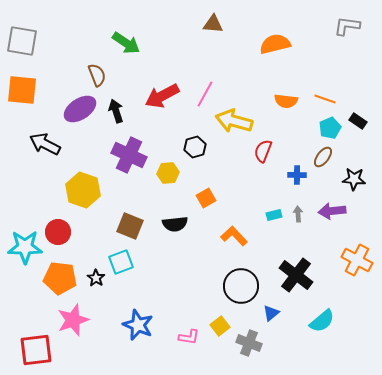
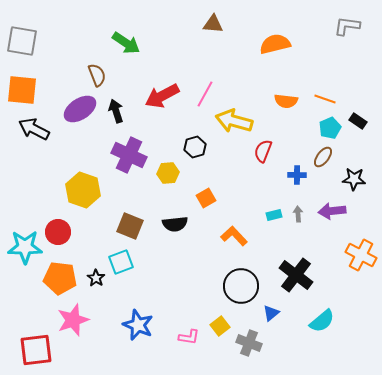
black arrow at (45, 144): moved 11 px left, 15 px up
orange cross at (357, 260): moved 4 px right, 5 px up
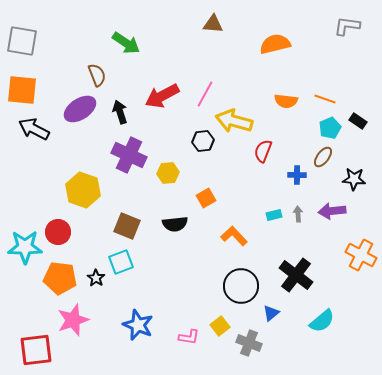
black arrow at (116, 111): moved 4 px right, 1 px down
black hexagon at (195, 147): moved 8 px right, 6 px up; rotated 10 degrees clockwise
brown square at (130, 226): moved 3 px left
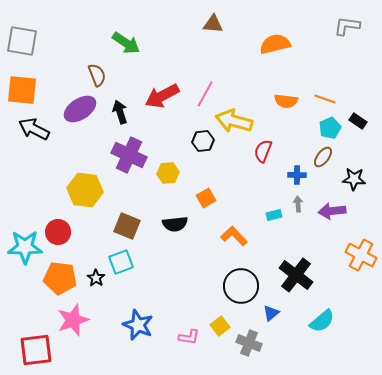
yellow hexagon at (83, 190): moved 2 px right; rotated 12 degrees counterclockwise
gray arrow at (298, 214): moved 10 px up
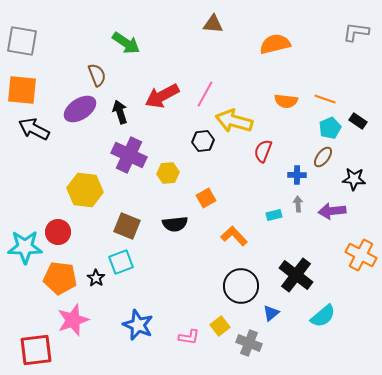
gray L-shape at (347, 26): moved 9 px right, 6 px down
cyan semicircle at (322, 321): moved 1 px right, 5 px up
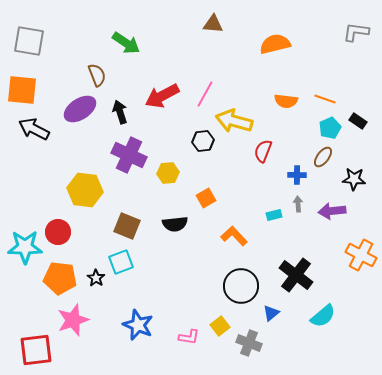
gray square at (22, 41): moved 7 px right
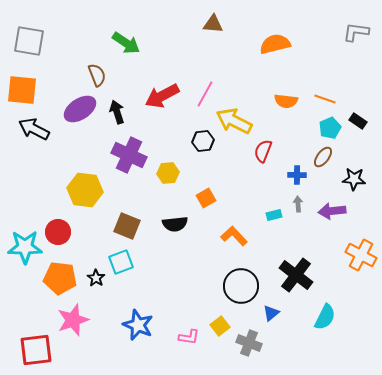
black arrow at (120, 112): moved 3 px left
yellow arrow at (234, 121): rotated 12 degrees clockwise
cyan semicircle at (323, 316): moved 2 px right, 1 px down; rotated 24 degrees counterclockwise
